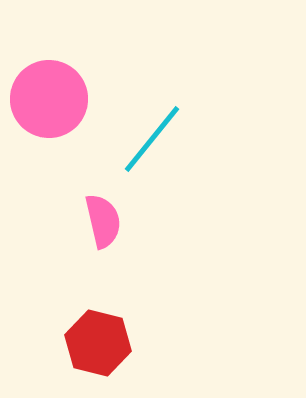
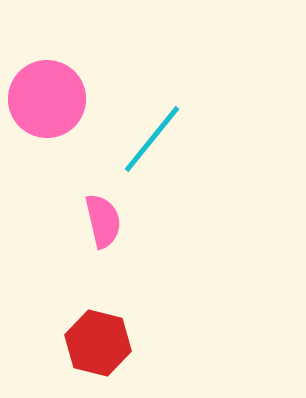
pink circle: moved 2 px left
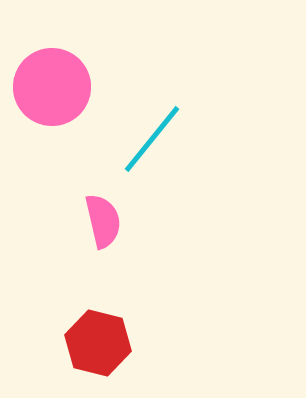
pink circle: moved 5 px right, 12 px up
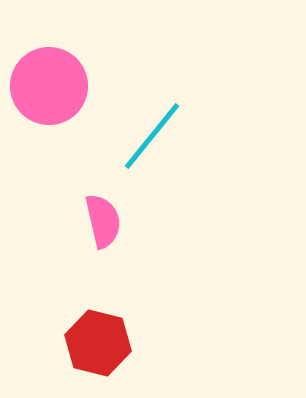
pink circle: moved 3 px left, 1 px up
cyan line: moved 3 px up
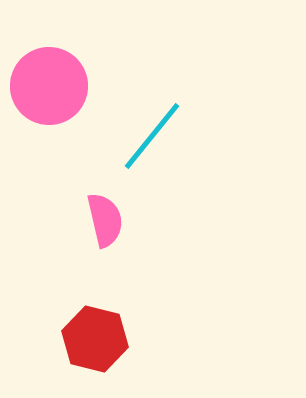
pink semicircle: moved 2 px right, 1 px up
red hexagon: moved 3 px left, 4 px up
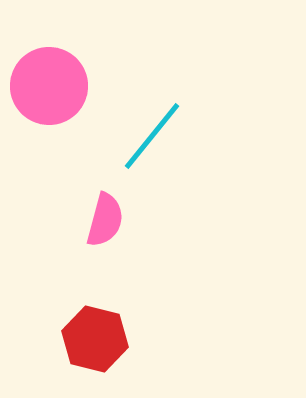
pink semicircle: rotated 28 degrees clockwise
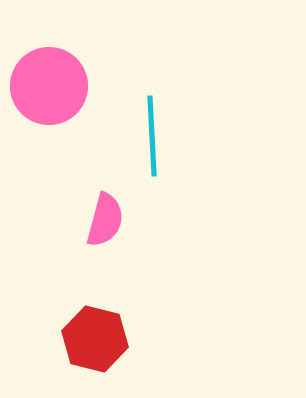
cyan line: rotated 42 degrees counterclockwise
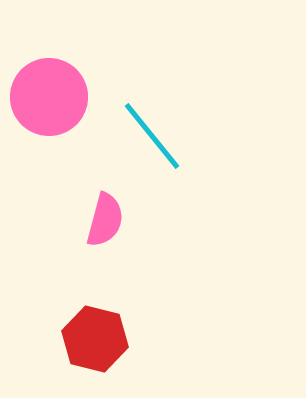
pink circle: moved 11 px down
cyan line: rotated 36 degrees counterclockwise
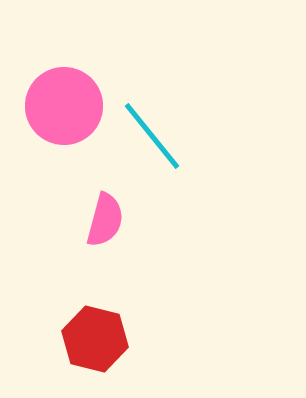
pink circle: moved 15 px right, 9 px down
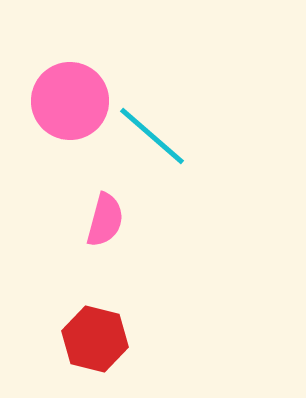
pink circle: moved 6 px right, 5 px up
cyan line: rotated 10 degrees counterclockwise
